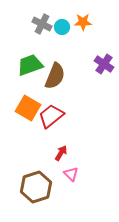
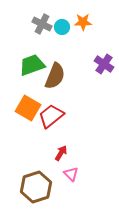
green trapezoid: moved 2 px right
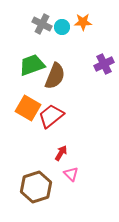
purple cross: rotated 30 degrees clockwise
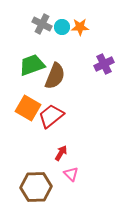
orange star: moved 3 px left, 5 px down
brown hexagon: rotated 16 degrees clockwise
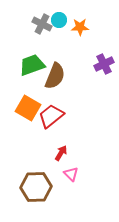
cyan circle: moved 3 px left, 7 px up
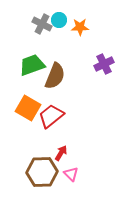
brown hexagon: moved 6 px right, 15 px up
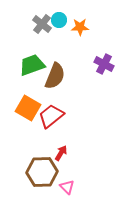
gray cross: rotated 12 degrees clockwise
purple cross: rotated 36 degrees counterclockwise
pink triangle: moved 4 px left, 13 px down
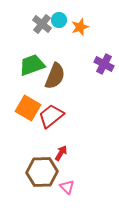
orange star: rotated 18 degrees counterclockwise
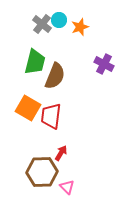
green trapezoid: moved 3 px right, 3 px up; rotated 124 degrees clockwise
red trapezoid: rotated 44 degrees counterclockwise
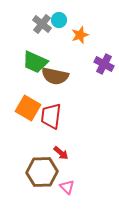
orange star: moved 8 px down
green trapezoid: rotated 100 degrees clockwise
brown semicircle: rotated 80 degrees clockwise
red arrow: rotated 98 degrees clockwise
